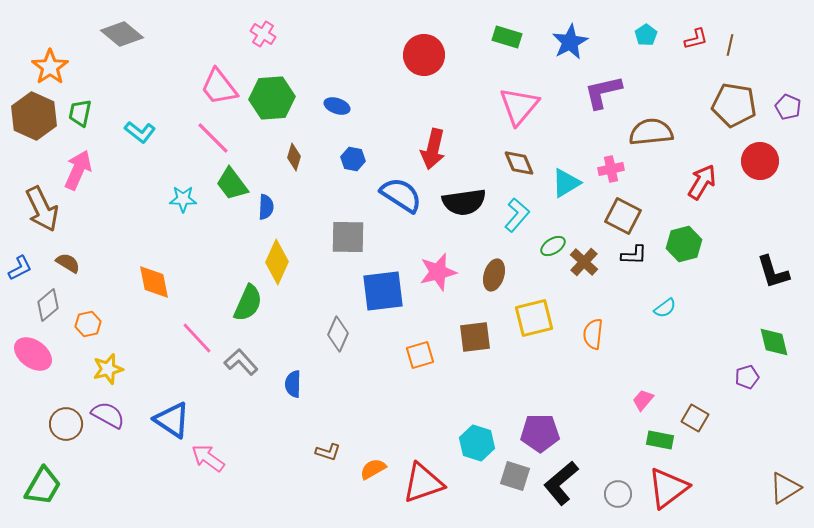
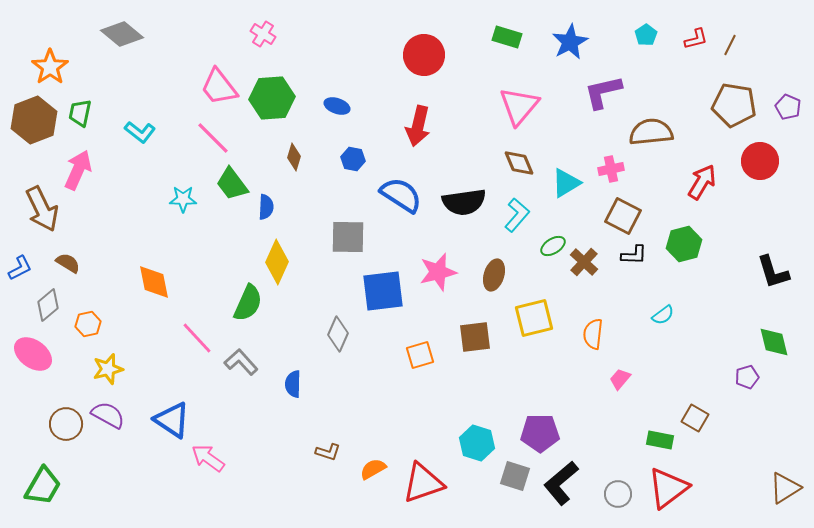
brown line at (730, 45): rotated 15 degrees clockwise
brown hexagon at (34, 116): moved 4 px down; rotated 15 degrees clockwise
red arrow at (433, 149): moved 15 px left, 23 px up
cyan semicircle at (665, 308): moved 2 px left, 7 px down
pink trapezoid at (643, 400): moved 23 px left, 21 px up
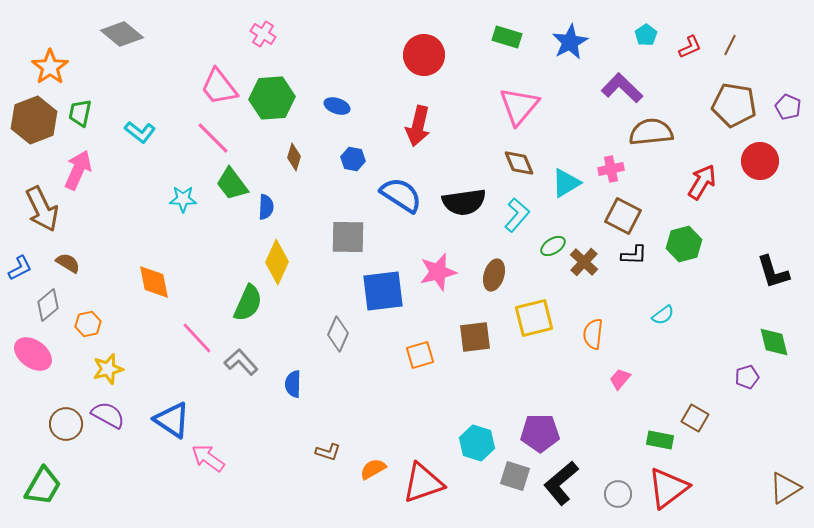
red L-shape at (696, 39): moved 6 px left, 8 px down; rotated 10 degrees counterclockwise
purple L-shape at (603, 92): moved 19 px right, 4 px up; rotated 57 degrees clockwise
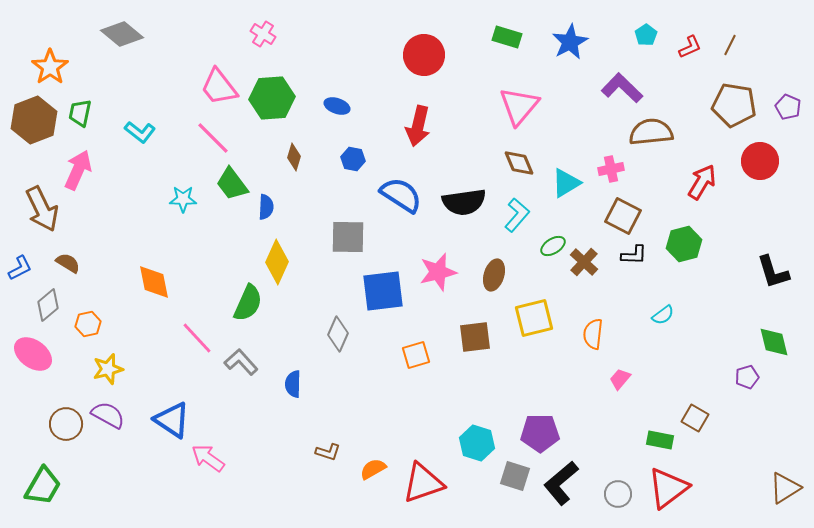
orange square at (420, 355): moved 4 px left
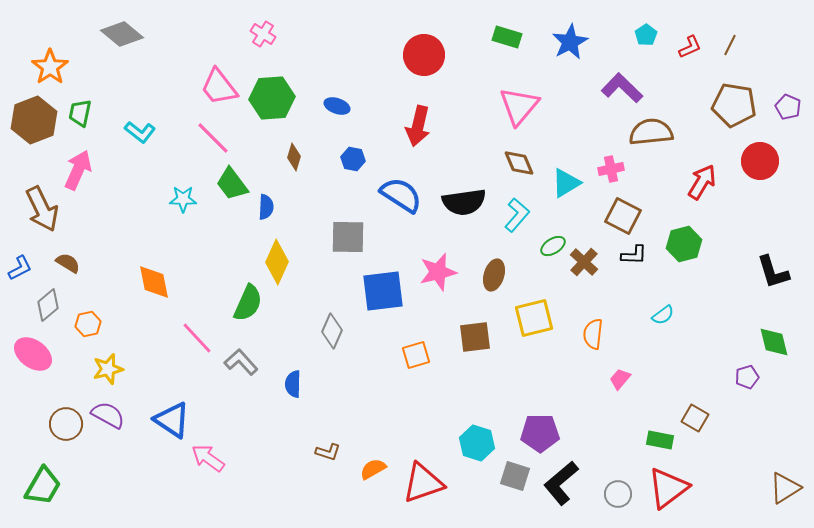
gray diamond at (338, 334): moved 6 px left, 3 px up
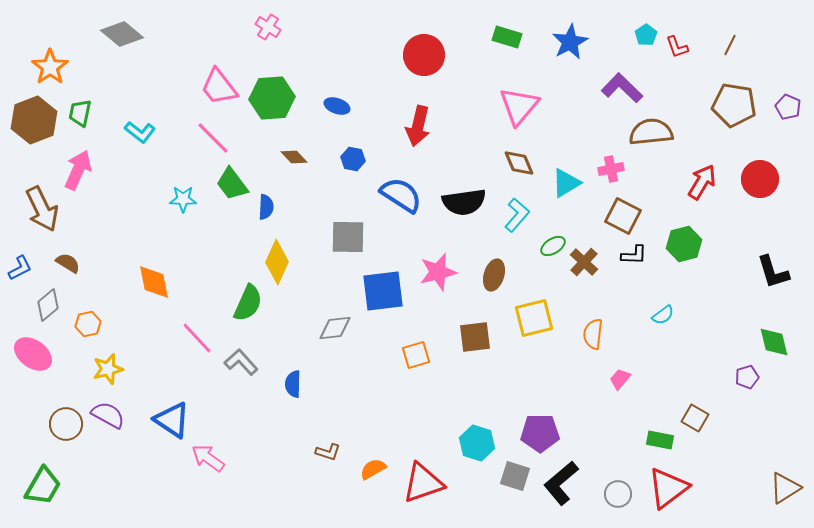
pink cross at (263, 34): moved 5 px right, 7 px up
red L-shape at (690, 47): moved 13 px left; rotated 95 degrees clockwise
brown diamond at (294, 157): rotated 60 degrees counterclockwise
red circle at (760, 161): moved 18 px down
gray diamond at (332, 331): moved 3 px right, 3 px up; rotated 60 degrees clockwise
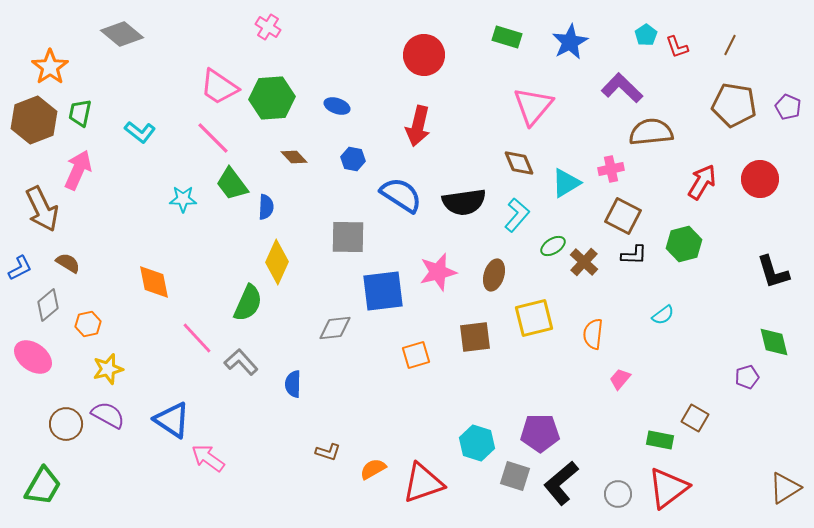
pink trapezoid at (219, 87): rotated 18 degrees counterclockwise
pink triangle at (519, 106): moved 14 px right
pink ellipse at (33, 354): moved 3 px down
